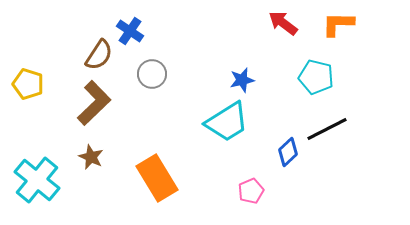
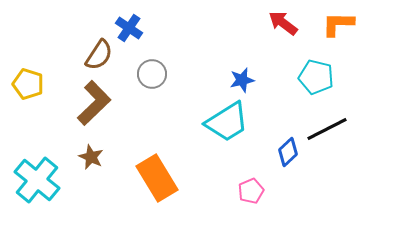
blue cross: moved 1 px left, 3 px up
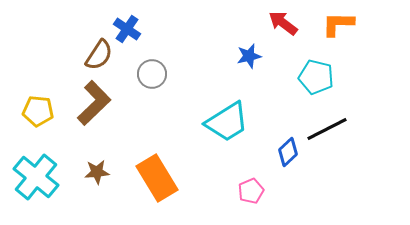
blue cross: moved 2 px left, 1 px down
blue star: moved 7 px right, 24 px up
yellow pentagon: moved 10 px right, 27 px down; rotated 12 degrees counterclockwise
brown star: moved 6 px right, 15 px down; rotated 30 degrees counterclockwise
cyan cross: moved 1 px left, 3 px up
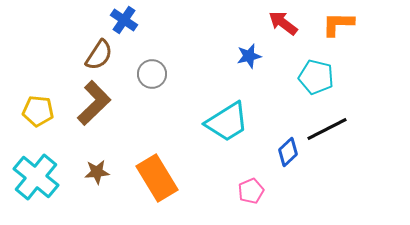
blue cross: moved 3 px left, 9 px up
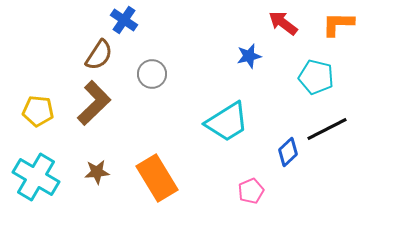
cyan cross: rotated 9 degrees counterclockwise
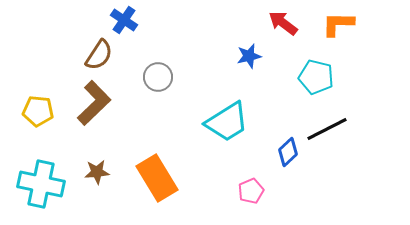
gray circle: moved 6 px right, 3 px down
cyan cross: moved 5 px right, 7 px down; rotated 18 degrees counterclockwise
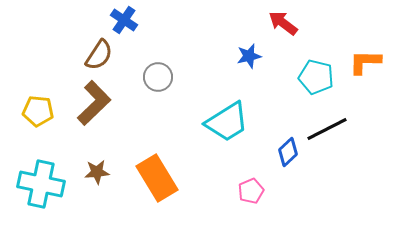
orange L-shape: moved 27 px right, 38 px down
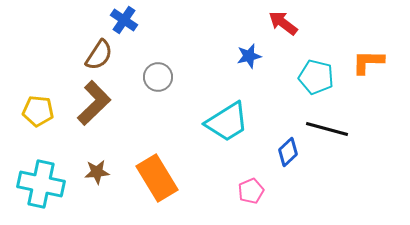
orange L-shape: moved 3 px right
black line: rotated 42 degrees clockwise
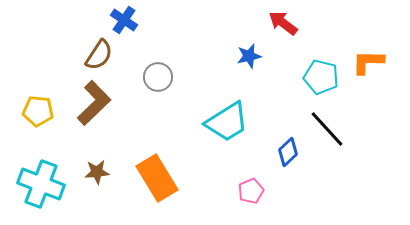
cyan pentagon: moved 5 px right
black line: rotated 33 degrees clockwise
cyan cross: rotated 9 degrees clockwise
